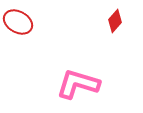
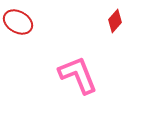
pink L-shape: moved 9 px up; rotated 51 degrees clockwise
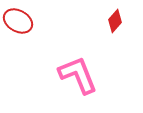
red ellipse: moved 1 px up
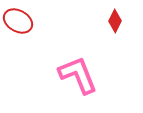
red diamond: rotated 15 degrees counterclockwise
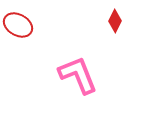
red ellipse: moved 4 px down
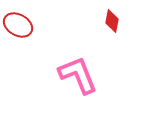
red diamond: moved 3 px left; rotated 15 degrees counterclockwise
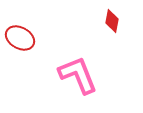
red ellipse: moved 2 px right, 13 px down
